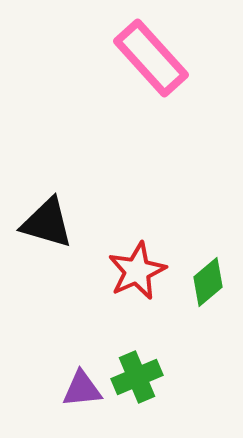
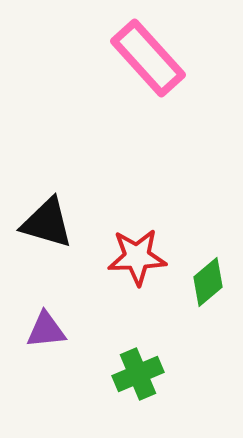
pink rectangle: moved 3 px left
red star: moved 14 px up; rotated 22 degrees clockwise
green cross: moved 1 px right, 3 px up
purple triangle: moved 36 px left, 59 px up
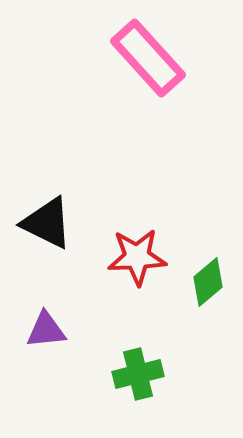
black triangle: rotated 10 degrees clockwise
green cross: rotated 9 degrees clockwise
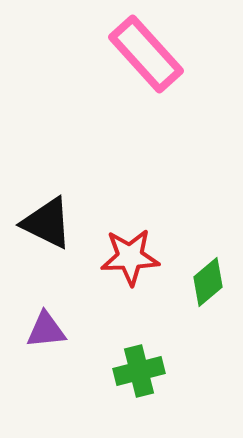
pink rectangle: moved 2 px left, 4 px up
red star: moved 7 px left
green cross: moved 1 px right, 3 px up
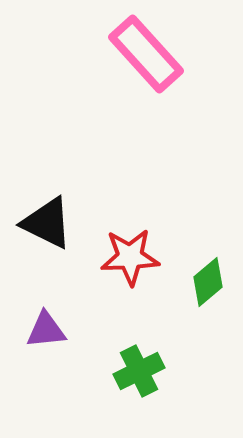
green cross: rotated 12 degrees counterclockwise
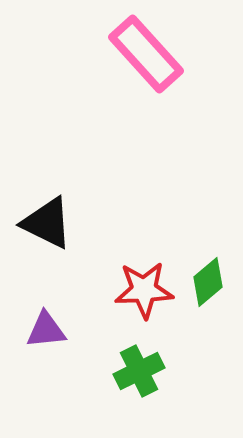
red star: moved 14 px right, 33 px down
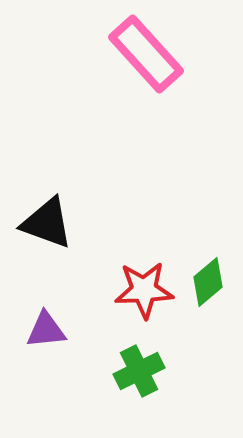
black triangle: rotated 6 degrees counterclockwise
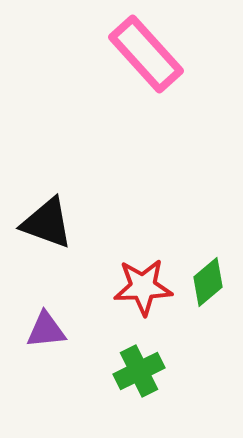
red star: moved 1 px left, 3 px up
